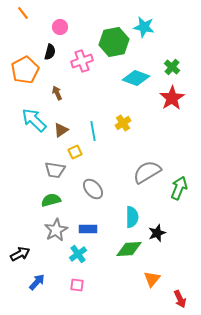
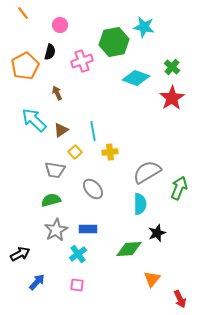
pink circle: moved 2 px up
orange pentagon: moved 4 px up
yellow cross: moved 13 px left, 29 px down; rotated 28 degrees clockwise
yellow square: rotated 16 degrees counterclockwise
cyan semicircle: moved 8 px right, 13 px up
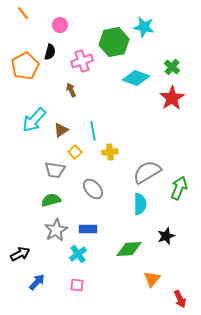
brown arrow: moved 14 px right, 3 px up
cyan arrow: rotated 92 degrees counterclockwise
black star: moved 9 px right, 3 px down
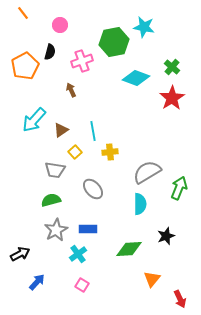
pink square: moved 5 px right; rotated 24 degrees clockwise
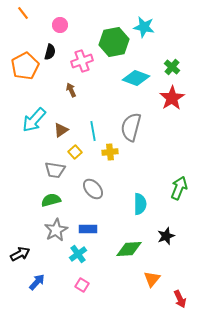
gray semicircle: moved 16 px left, 45 px up; rotated 44 degrees counterclockwise
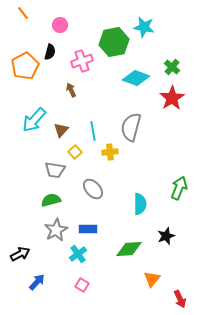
brown triangle: rotated 14 degrees counterclockwise
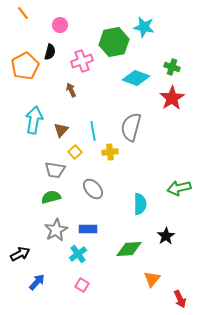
green cross: rotated 21 degrees counterclockwise
cyan arrow: rotated 148 degrees clockwise
green arrow: rotated 125 degrees counterclockwise
green semicircle: moved 3 px up
black star: rotated 12 degrees counterclockwise
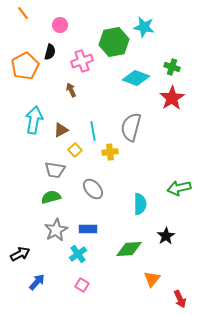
brown triangle: rotated 21 degrees clockwise
yellow square: moved 2 px up
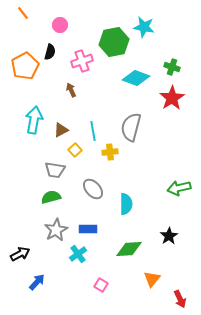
cyan semicircle: moved 14 px left
black star: moved 3 px right
pink square: moved 19 px right
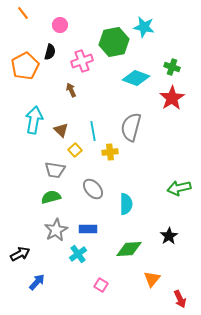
brown triangle: rotated 49 degrees counterclockwise
